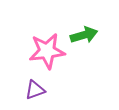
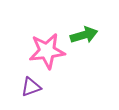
purple triangle: moved 4 px left, 3 px up
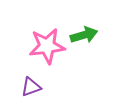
pink star: moved 5 px up
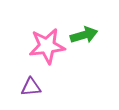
purple triangle: rotated 15 degrees clockwise
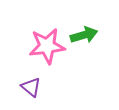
purple triangle: rotated 45 degrees clockwise
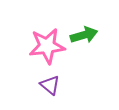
purple triangle: moved 19 px right, 2 px up
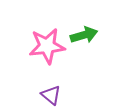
purple triangle: moved 1 px right, 10 px down
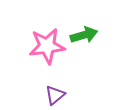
purple triangle: moved 4 px right; rotated 40 degrees clockwise
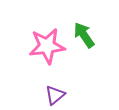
green arrow: rotated 108 degrees counterclockwise
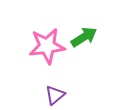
green arrow: moved 2 px down; rotated 92 degrees clockwise
